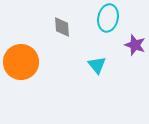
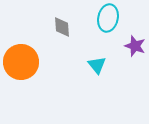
purple star: moved 1 px down
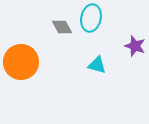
cyan ellipse: moved 17 px left
gray diamond: rotated 25 degrees counterclockwise
cyan triangle: rotated 36 degrees counterclockwise
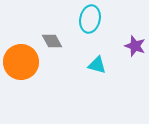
cyan ellipse: moved 1 px left, 1 px down
gray diamond: moved 10 px left, 14 px down
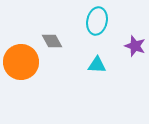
cyan ellipse: moved 7 px right, 2 px down
cyan triangle: rotated 12 degrees counterclockwise
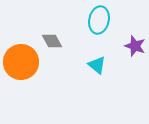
cyan ellipse: moved 2 px right, 1 px up
cyan triangle: rotated 36 degrees clockwise
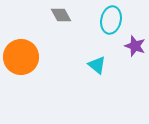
cyan ellipse: moved 12 px right
gray diamond: moved 9 px right, 26 px up
orange circle: moved 5 px up
